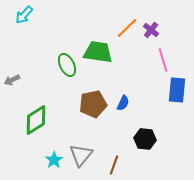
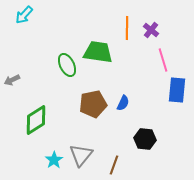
orange line: rotated 45 degrees counterclockwise
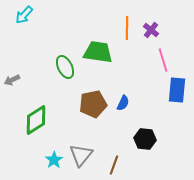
green ellipse: moved 2 px left, 2 px down
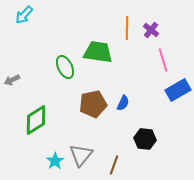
blue rectangle: moved 1 px right; rotated 55 degrees clockwise
cyan star: moved 1 px right, 1 px down
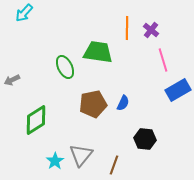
cyan arrow: moved 2 px up
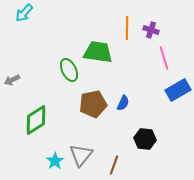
purple cross: rotated 21 degrees counterclockwise
pink line: moved 1 px right, 2 px up
green ellipse: moved 4 px right, 3 px down
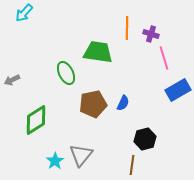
purple cross: moved 4 px down
green ellipse: moved 3 px left, 3 px down
black hexagon: rotated 20 degrees counterclockwise
brown line: moved 18 px right; rotated 12 degrees counterclockwise
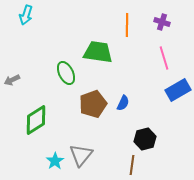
cyan arrow: moved 2 px right, 2 px down; rotated 24 degrees counterclockwise
orange line: moved 3 px up
purple cross: moved 11 px right, 12 px up
brown pentagon: rotated 8 degrees counterclockwise
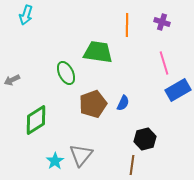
pink line: moved 5 px down
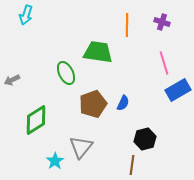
gray triangle: moved 8 px up
